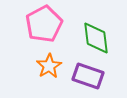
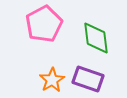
orange star: moved 3 px right, 14 px down
purple rectangle: moved 3 px down
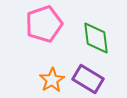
pink pentagon: rotated 9 degrees clockwise
purple rectangle: rotated 12 degrees clockwise
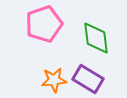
orange star: moved 2 px right; rotated 25 degrees clockwise
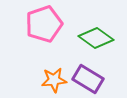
green diamond: rotated 48 degrees counterclockwise
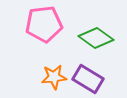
pink pentagon: rotated 12 degrees clockwise
orange star: moved 3 px up
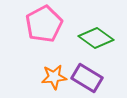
pink pentagon: rotated 21 degrees counterclockwise
purple rectangle: moved 1 px left, 1 px up
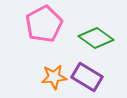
purple rectangle: moved 1 px up
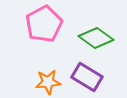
orange star: moved 6 px left, 5 px down
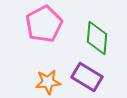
green diamond: moved 1 px right; rotated 60 degrees clockwise
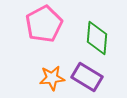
orange star: moved 4 px right, 4 px up
